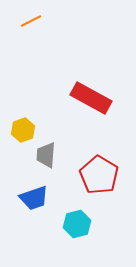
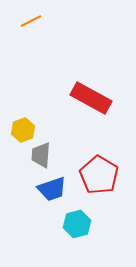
gray trapezoid: moved 5 px left
blue trapezoid: moved 18 px right, 9 px up
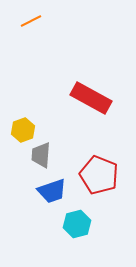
red pentagon: rotated 9 degrees counterclockwise
blue trapezoid: moved 2 px down
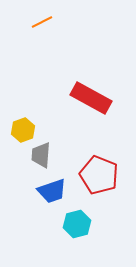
orange line: moved 11 px right, 1 px down
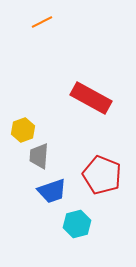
gray trapezoid: moved 2 px left, 1 px down
red pentagon: moved 3 px right
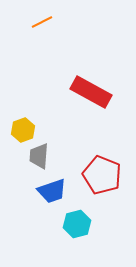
red rectangle: moved 6 px up
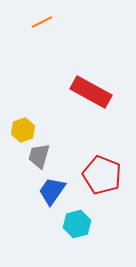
gray trapezoid: rotated 12 degrees clockwise
blue trapezoid: rotated 144 degrees clockwise
